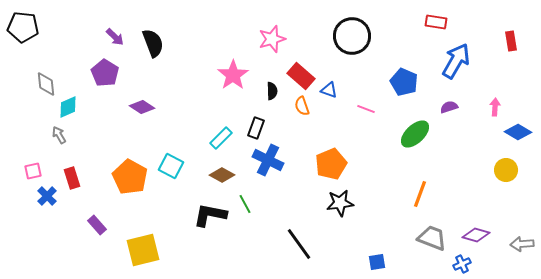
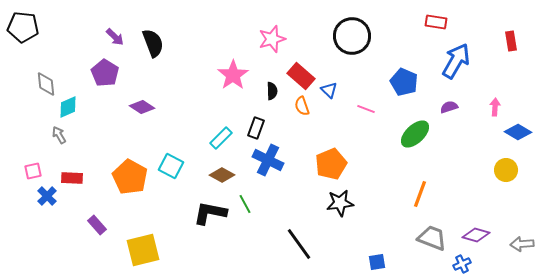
blue triangle at (329, 90): rotated 24 degrees clockwise
red rectangle at (72, 178): rotated 70 degrees counterclockwise
black L-shape at (210, 215): moved 2 px up
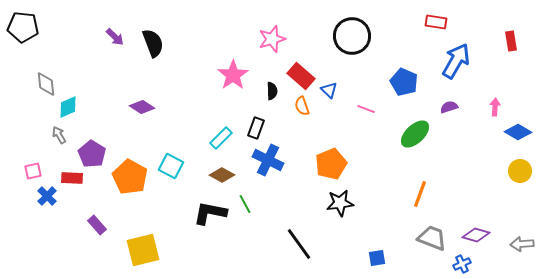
purple pentagon at (105, 73): moved 13 px left, 81 px down
yellow circle at (506, 170): moved 14 px right, 1 px down
blue square at (377, 262): moved 4 px up
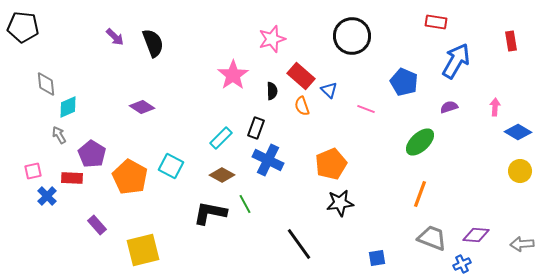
green ellipse at (415, 134): moved 5 px right, 8 px down
purple diamond at (476, 235): rotated 12 degrees counterclockwise
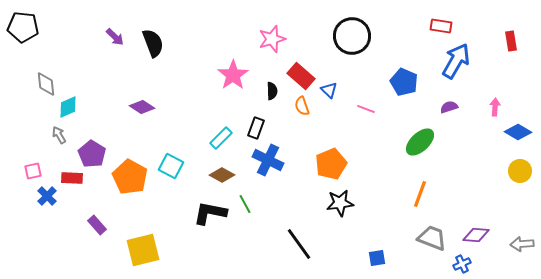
red rectangle at (436, 22): moved 5 px right, 4 px down
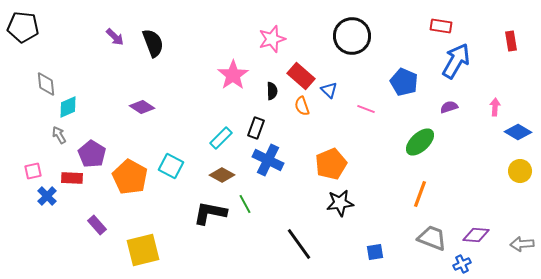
blue square at (377, 258): moved 2 px left, 6 px up
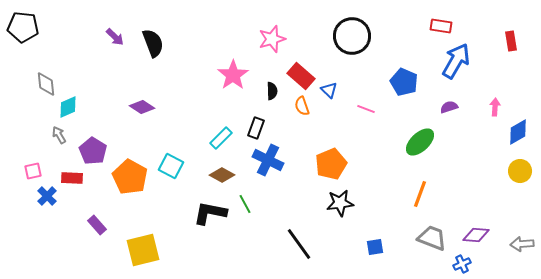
blue diamond at (518, 132): rotated 60 degrees counterclockwise
purple pentagon at (92, 154): moved 1 px right, 3 px up
blue square at (375, 252): moved 5 px up
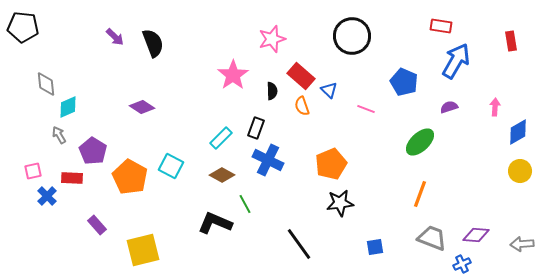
black L-shape at (210, 213): moved 5 px right, 10 px down; rotated 12 degrees clockwise
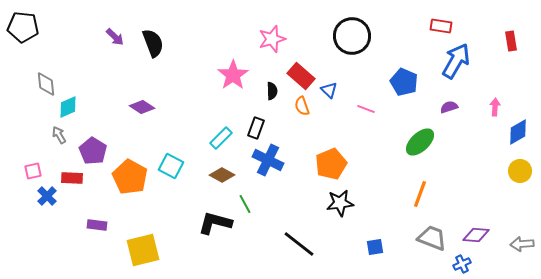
black L-shape at (215, 223): rotated 8 degrees counterclockwise
purple rectangle at (97, 225): rotated 42 degrees counterclockwise
black line at (299, 244): rotated 16 degrees counterclockwise
